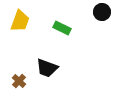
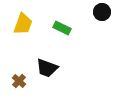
yellow trapezoid: moved 3 px right, 3 px down
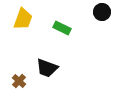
yellow trapezoid: moved 5 px up
